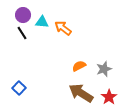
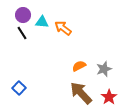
brown arrow: rotated 15 degrees clockwise
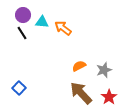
gray star: moved 1 px down
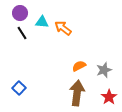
purple circle: moved 3 px left, 2 px up
brown arrow: moved 4 px left; rotated 50 degrees clockwise
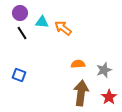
orange semicircle: moved 1 px left, 2 px up; rotated 24 degrees clockwise
blue square: moved 13 px up; rotated 24 degrees counterclockwise
brown arrow: moved 4 px right
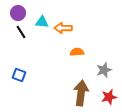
purple circle: moved 2 px left
orange arrow: rotated 36 degrees counterclockwise
black line: moved 1 px left, 1 px up
orange semicircle: moved 1 px left, 12 px up
red star: rotated 21 degrees clockwise
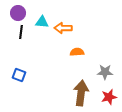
black line: rotated 40 degrees clockwise
gray star: moved 1 px right, 2 px down; rotated 21 degrees clockwise
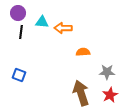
orange semicircle: moved 6 px right
gray star: moved 2 px right
brown arrow: rotated 25 degrees counterclockwise
red star: moved 1 px right, 2 px up; rotated 14 degrees counterclockwise
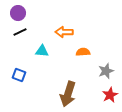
cyan triangle: moved 29 px down
orange arrow: moved 1 px right, 4 px down
black line: moved 1 px left; rotated 56 degrees clockwise
gray star: moved 1 px left, 1 px up; rotated 21 degrees counterclockwise
brown arrow: moved 13 px left, 1 px down; rotated 145 degrees counterclockwise
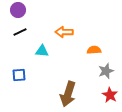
purple circle: moved 3 px up
orange semicircle: moved 11 px right, 2 px up
blue square: rotated 24 degrees counterclockwise
red star: rotated 14 degrees counterclockwise
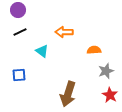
cyan triangle: rotated 32 degrees clockwise
